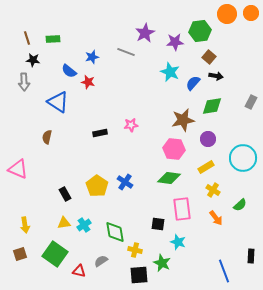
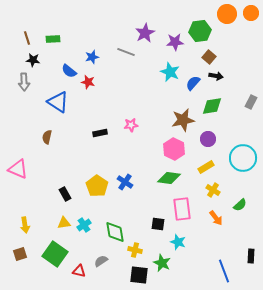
pink hexagon at (174, 149): rotated 20 degrees clockwise
black square at (139, 275): rotated 12 degrees clockwise
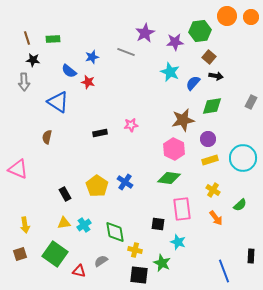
orange circle at (251, 13): moved 4 px down
orange circle at (227, 14): moved 2 px down
yellow rectangle at (206, 167): moved 4 px right, 7 px up; rotated 14 degrees clockwise
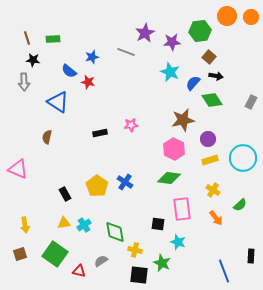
purple star at (175, 42): moved 3 px left
green diamond at (212, 106): moved 6 px up; rotated 65 degrees clockwise
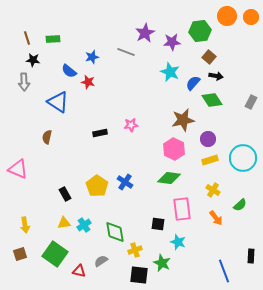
yellow cross at (135, 250): rotated 32 degrees counterclockwise
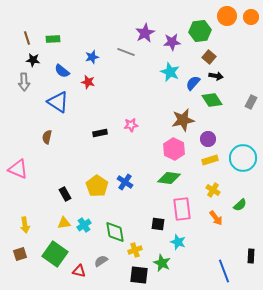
blue semicircle at (69, 71): moved 7 px left
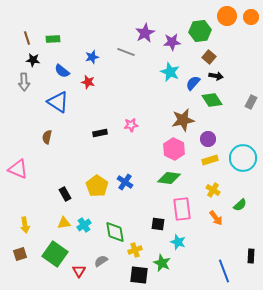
red triangle at (79, 271): rotated 48 degrees clockwise
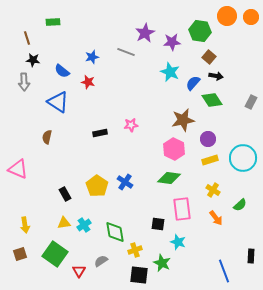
green hexagon at (200, 31): rotated 15 degrees clockwise
green rectangle at (53, 39): moved 17 px up
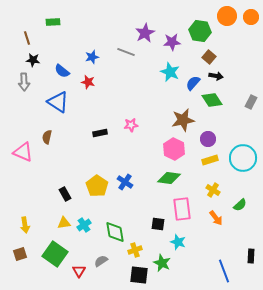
pink triangle at (18, 169): moved 5 px right, 17 px up
